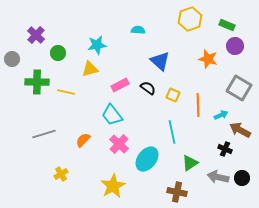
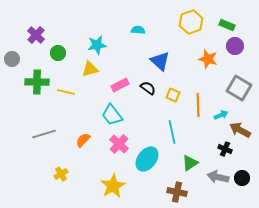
yellow hexagon: moved 1 px right, 3 px down
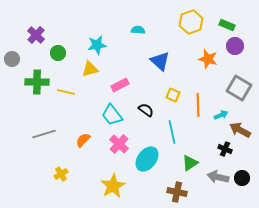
black semicircle: moved 2 px left, 22 px down
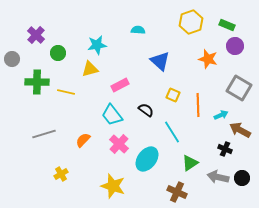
cyan line: rotated 20 degrees counterclockwise
yellow star: rotated 25 degrees counterclockwise
brown cross: rotated 12 degrees clockwise
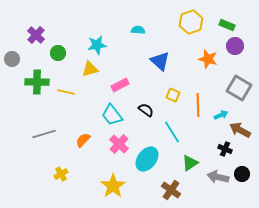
black circle: moved 4 px up
yellow star: rotated 20 degrees clockwise
brown cross: moved 6 px left, 2 px up; rotated 12 degrees clockwise
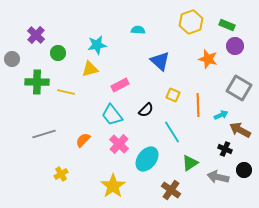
black semicircle: rotated 98 degrees clockwise
black circle: moved 2 px right, 4 px up
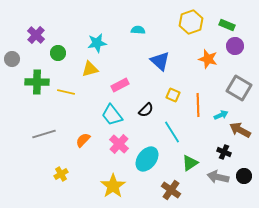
cyan star: moved 2 px up
black cross: moved 1 px left, 3 px down
black circle: moved 6 px down
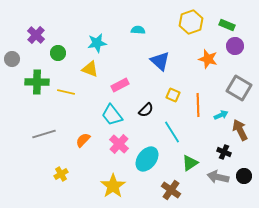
yellow triangle: rotated 36 degrees clockwise
brown arrow: rotated 35 degrees clockwise
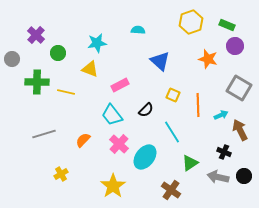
cyan ellipse: moved 2 px left, 2 px up
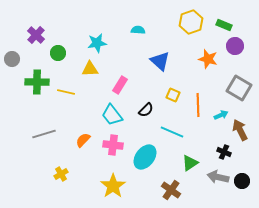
green rectangle: moved 3 px left
yellow triangle: rotated 24 degrees counterclockwise
pink rectangle: rotated 30 degrees counterclockwise
cyan line: rotated 35 degrees counterclockwise
pink cross: moved 6 px left, 1 px down; rotated 36 degrees counterclockwise
black circle: moved 2 px left, 5 px down
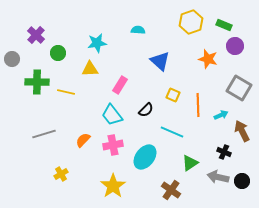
brown arrow: moved 2 px right, 1 px down
pink cross: rotated 18 degrees counterclockwise
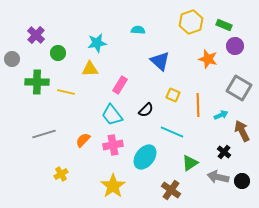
black cross: rotated 16 degrees clockwise
